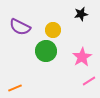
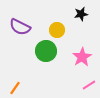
yellow circle: moved 4 px right
pink line: moved 4 px down
orange line: rotated 32 degrees counterclockwise
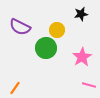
green circle: moved 3 px up
pink line: rotated 48 degrees clockwise
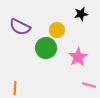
pink star: moved 4 px left
orange line: rotated 32 degrees counterclockwise
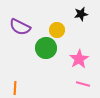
pink star: moved 1 px right, 2 px down
pink line: moved 6 px left, 1 px up
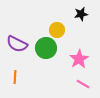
purple semicircle: moved 3 px left, 17 px down
pink line: rotated 16 degrees clockwise
orange line: moved 11 px up
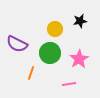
black star: moved 1 px left, 7 px down
yellow circle: moved 2 px left, 1 px up
green circle: moved 4 px right, 5 px down
orange line: moved 16 px right, 4 px up; rotated 16 degrees clockwise
pink line: moved 14 px left; rotated 40 degrees counterclockwise
